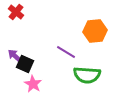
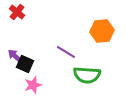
red cross: moved 1 px right
orange hexagon: moved 7 px right
pink star: moved 1 px down; rotated 24 degrees clockwise
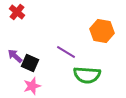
orange hexagon: rotated 15 degrees clockwise
black square: moved 5 px right, 1 px up
pink star: moved 1 px left, 1 px down
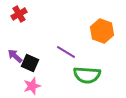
red cross: moved 2 px right, 2 px down; rotated 21 degrees clockwise
orange hexagon: rotated 10 degrees clockwise
